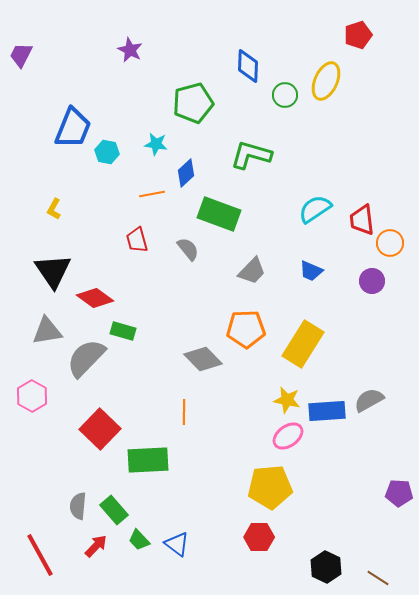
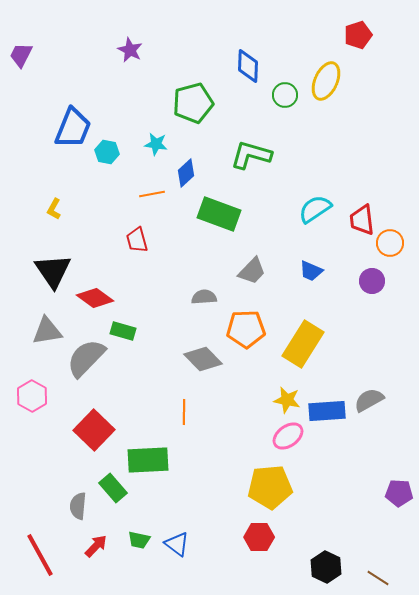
gray semicircle at (188, 249): moved 16 px right, 48 px down; rotated 55 degrees counterclockwise
red square at (100, 429): moved 6 px left, 1 px down
green rectangle at (114, 510): moved 1 px left, 22 px up
green trapezoid at (139, 540): rotated 35 degrees counterclockwise
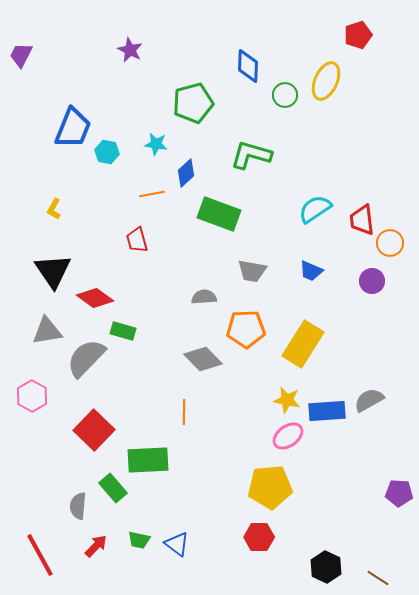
gray trapezoid at (252, 271): rotated 56 degrees clockwise
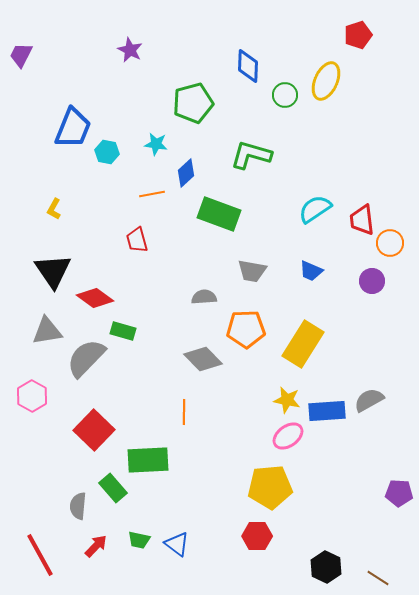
red hexagon at (259, 537): moved 2 px left, 1 px up
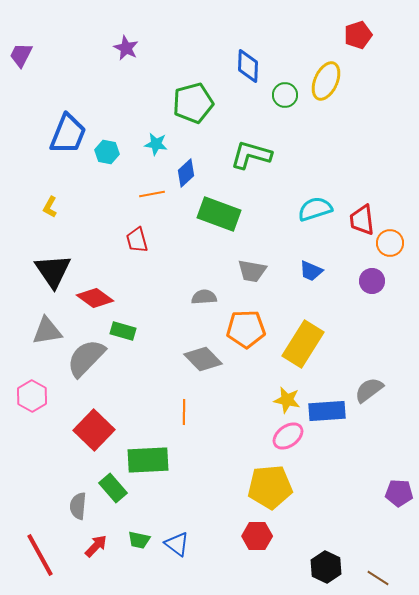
purple star at (130, 50): moved 4 px left, 2 px up
blue trapezoid at (73, 128): moved 5 px left, 6 px down
yellow L-shape at (54, 209): moved 4 px left, 2 px up
cyan semicircle at (315, 209): rotated 16 degrees clockwise
gray semicircle at (369, 400): moved 10 px up; rotated 8 degrees counterclockwise
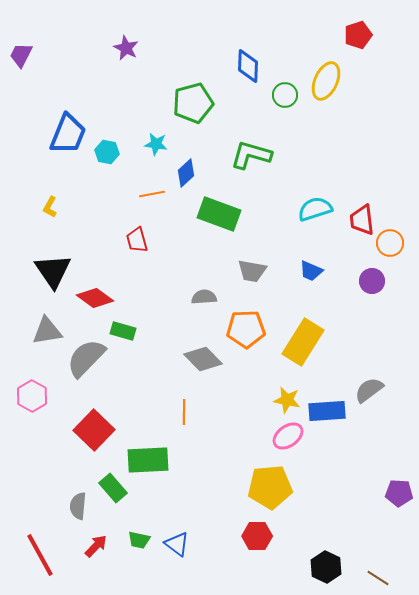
yellow rectangle at (303, 344): moved 2 px up
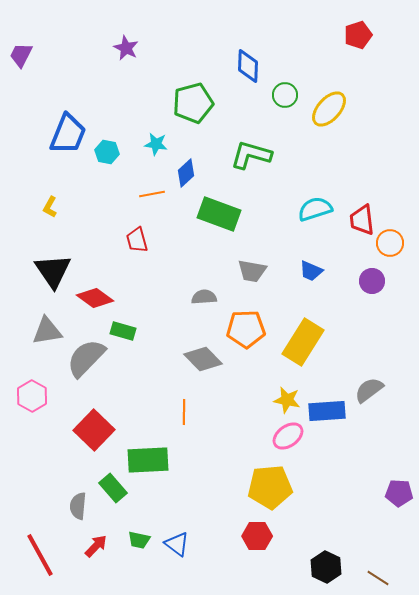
yellow ellipse at (326, 81): moved 3 px right, 28 px down; rotated 18 degrees clockwise
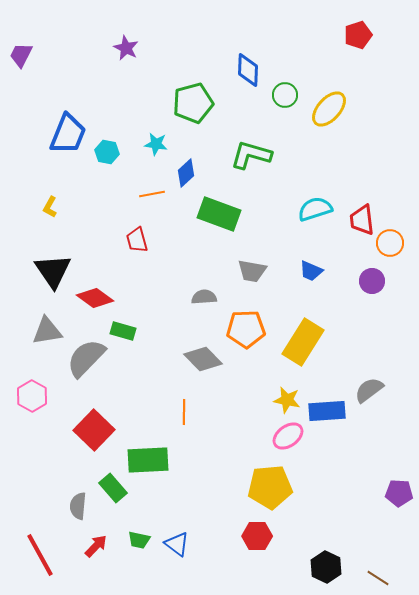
blue diamond at (248, 66): moved 4 px down
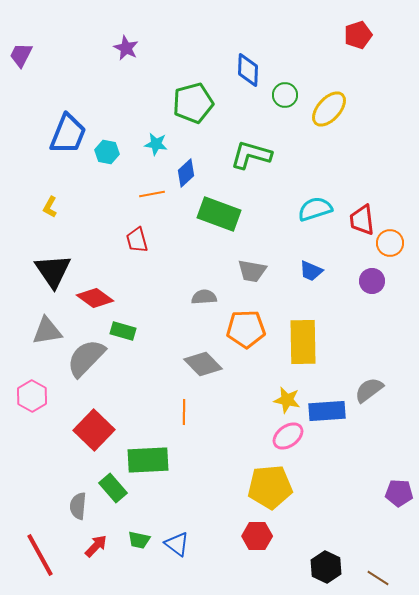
yellow rectangle at (303, 342): rotated 33 degrees counterclockwise
gray diamond at (203, 359): moved 5 px down
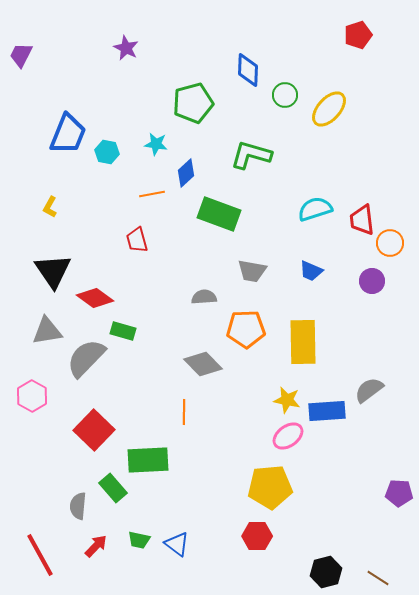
black hexagon at (326, 567): moved 5 px down; rotated 20 degrees clockwise
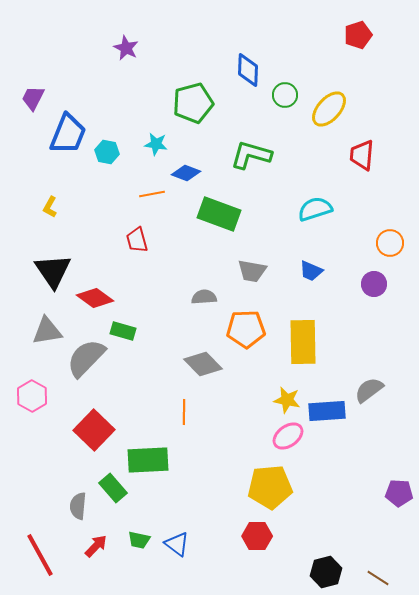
purple trapezoid at (21, 55): moved 12 px right, 43 px down
blue diamond at (186, 173): rotated 64 degrees clockwise
red trapezoid at (362, 220): moved 65 px up; rotated 12 degrees clockwise
purple circle at (372, 281): moved 2 px right, 3 px down
